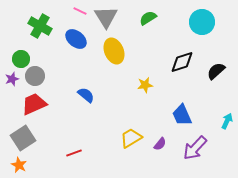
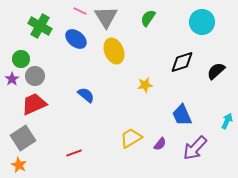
green semicircle: rotated 24 degrees counterclockwise
purple star: rotated 16 degrees counterclockwise
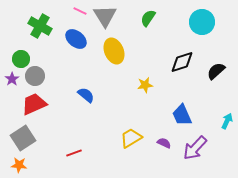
gray triangle: moved 1 px left, 1 px up
purple semicircle: moved 4 px right, 1 px up; rotated 104 degrees counterclockwise
orange star: rotated 21 degrees counterclockwise
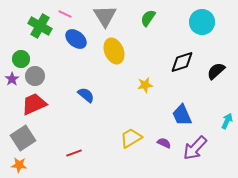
pink line: moved 15 px left, 3 px down
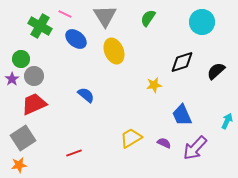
gray circle: moved 1 px left
yellow star: moved 9 px right
orange star: rotated 14 degrees counterclockwise
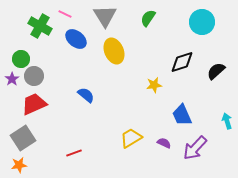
cyan arrow: rotated 42 degrees counterclockwise
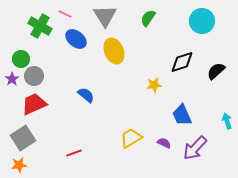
cyan circle: moved 1 px up
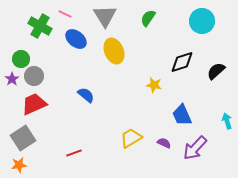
yellow star: rotated 21 degrees clockwise
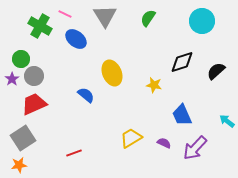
yellow ellipse: moved 2 px left, 22 px down
cyan arrow: rotated 35 degrees counterclockwise
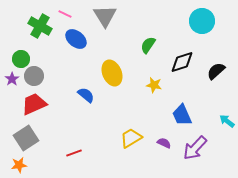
green semicircle: moved 27 px down
gray square: moved 3 px right
